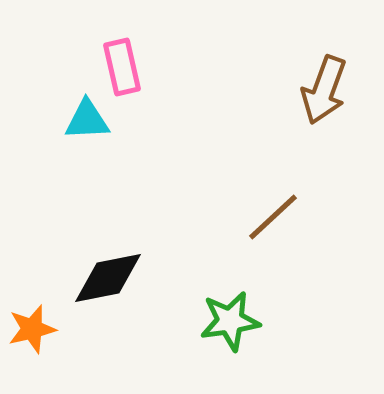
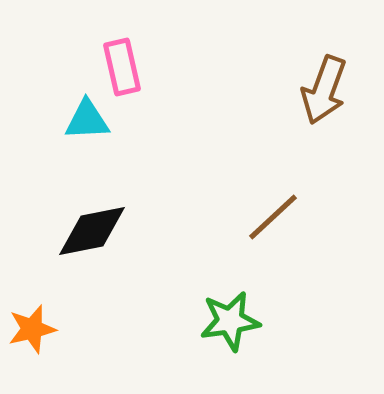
black diamond: moved 16 px left, 47 px up
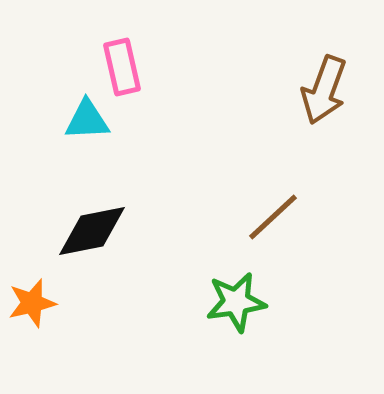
green star: moved 6 px right, 19 px up
orange star: moved 26 px up
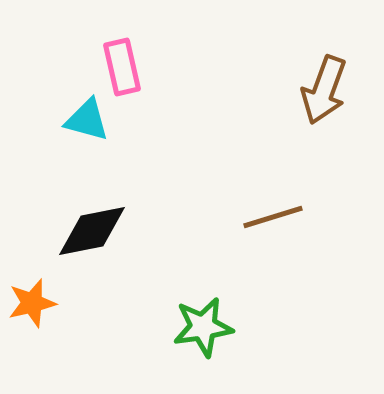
cyan triangle: rotated 18 degrees clockwise
brown line: rotated 26 degrees clockwise
green star: moved 33 px left, 25 px down
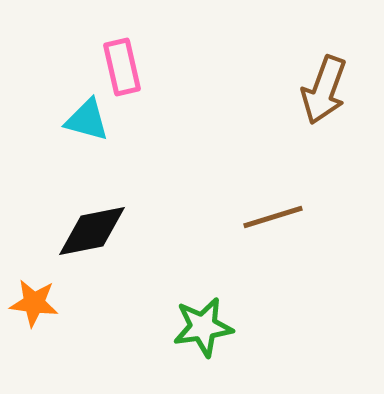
orange star: moved 2 px right; rotated 21 degrees clockwise
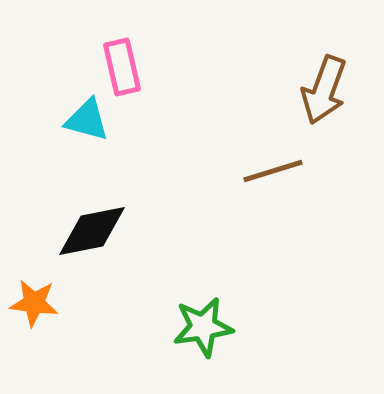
brown line: moved 46 px up
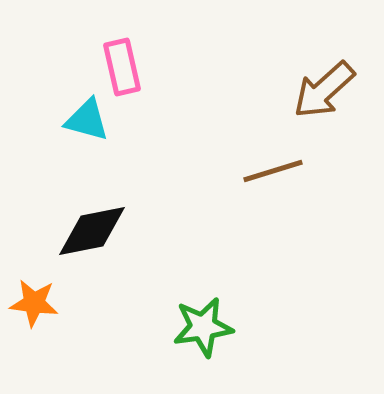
brown arrow: rotated 28 degrees clockwise
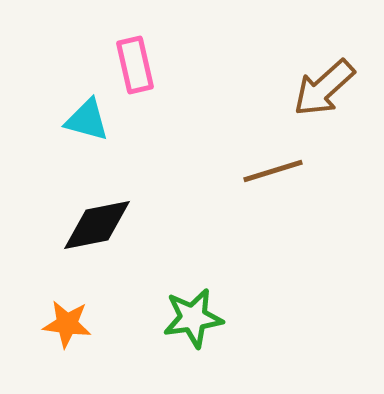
pink rectangle: moved 13 px right, 2 px up
brown arrow: moved 2 px up
black diamond: moved 5 px right, 6 px up
orange star: moved 33 px right, 21 px down
green star: moved 10 px left, 9 px up
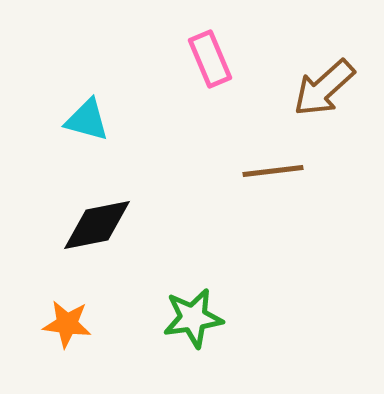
pink rectangle: moved 75 px right, 6 px up; rotated 10 degrees counterclockwise
brown line: rotated 10 degrees clockwise
